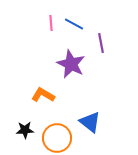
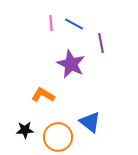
orange circle: moved 1 px right, 1 px up
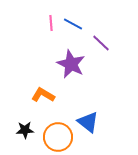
blue line: moved 1 px left
purple line: rotated 36 degrees counterclockwise
blue triangle: moved 2 px left
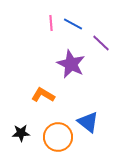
black star: moved 4 px left, 3 px down
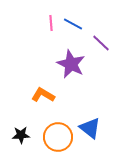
blue triangle: moved 2 px right, 6 px down
black star: moved 2 px down
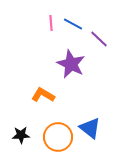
purple line: moved 2 px left, 4 px up
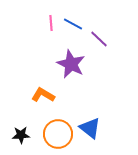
orange circle: moved 3 px up
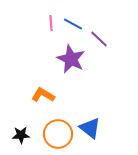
purple star: moved 5 px up
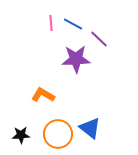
purple star: moved 5 px right; rotated 28 degrees counterclockwise
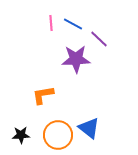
orange L-shape: rotated 40 degrees counterclockwise
blue triangle: moved 1 px left
orange circle: moved 1 px down
